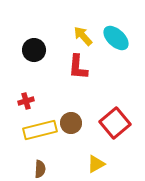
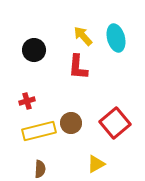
cyan ellipse: rotated 32 degrees clockwise
red cross: moved 1 px right
yellow rectangle: moved 1 px left, 1 px down
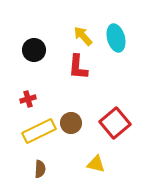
red cross: moved 1 px right, 2 px up
yellow rectangle: rotated 12 degrees counterclockwise
yellow triangle: rotated 42 degrees clockwise
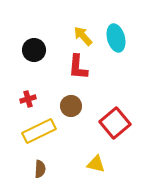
brown circle: moved 17 px up
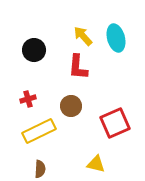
red square: rotated 16 degrees clockwise
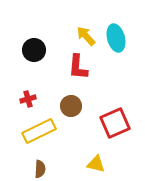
yellow arrow: moved 3 px right
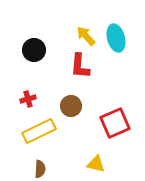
red L-shape: moved 2 px right, 1 px up
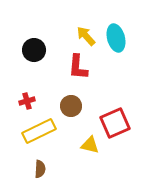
red L-shape: moved 2 px left, 1 px down
red cross: moved 1 px left, 2 px down
yellow triangle: moved 6 px left, 19 px up
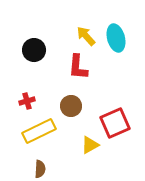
yellow triangle: rotated 42 degrees counterclockwise
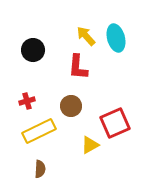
black circle: moved 1 px left
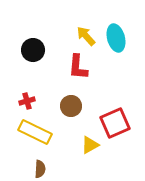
yellow rectangle: moved 4 px left, 1 px down; rotated 52 degrees clockwise
